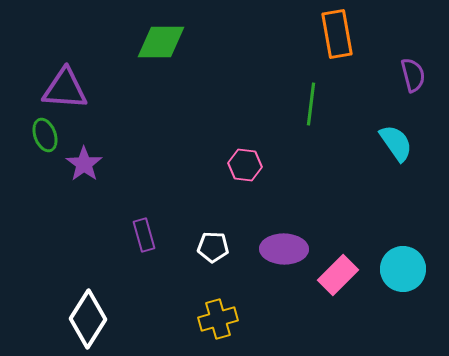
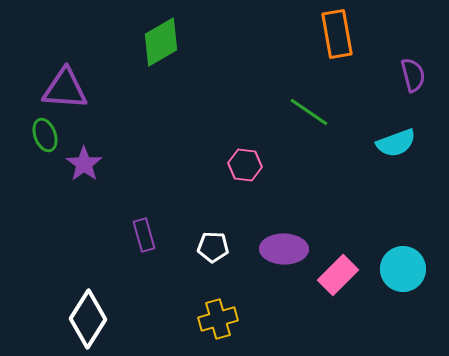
green diamond: rotated 30 degrees counterclockwise
green line: moved 2 px left, 8 px down; rotated 63 degrees counterclockwise
cyan semicircle: rotated 105 degrees clockwise
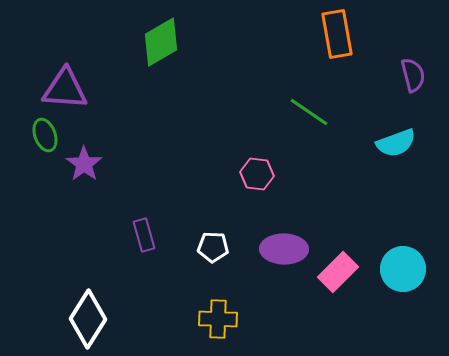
pink hexagon: moved 12 px right, 9 px down
pink rectangle: moved 3 px up
yellow cross: rotated 18 degrees clockwise
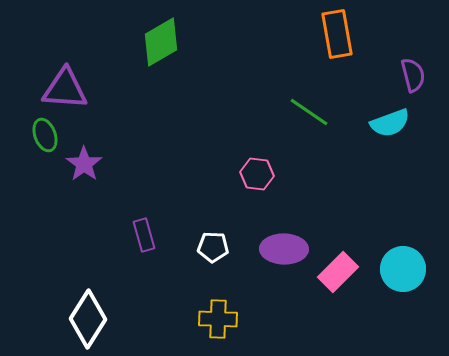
cyan semicircle: moved 6 px left, 20 px up
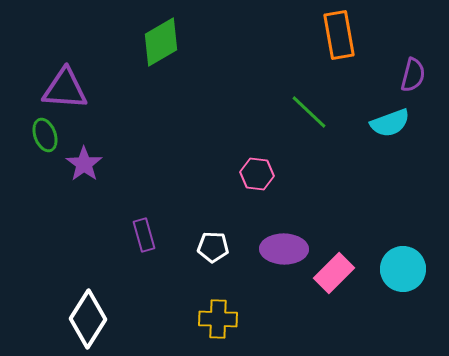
orange rectangle: moved 2 px right, 1 px down
purple semicircle: rotated 28 degrees clockwise
green line: rotated 9 degrees clockwise
pink rectangle: moved 4 px left, 1 px down
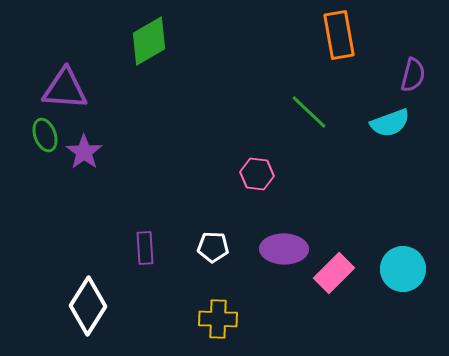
green diamond: moved 12 px left, 1 px up
purple star: moved 12 px up
purple rectangle: moved 1 px right, 13 px down; rotated 12 degrees clockwise
white diamond: moved 13 px up
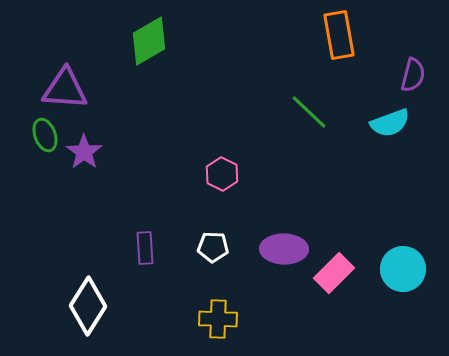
pink hexagon: moved 35 px left; rotated 20 degrees clockwise
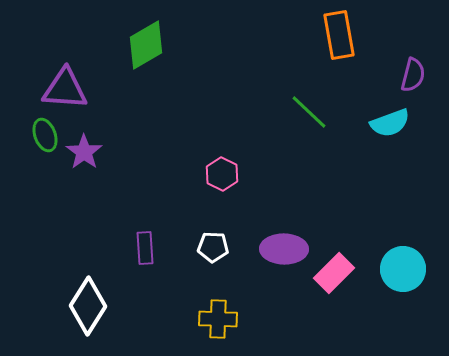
green diamond: moved 3 px left, 4 px down
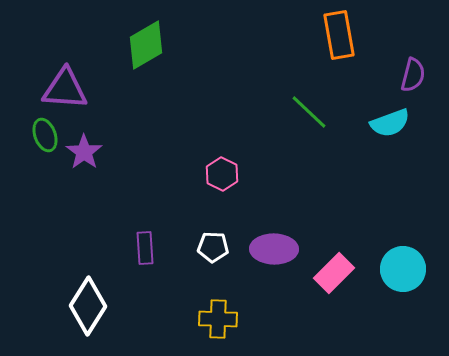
purple ellipse: moved 10 px left
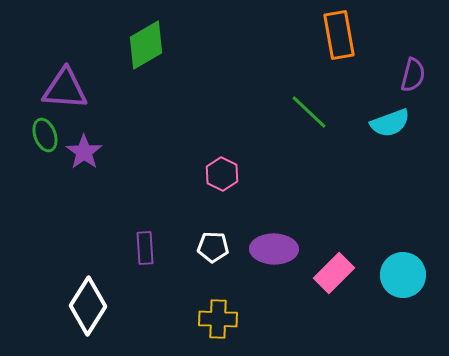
cyan circle: moved 6 px down
